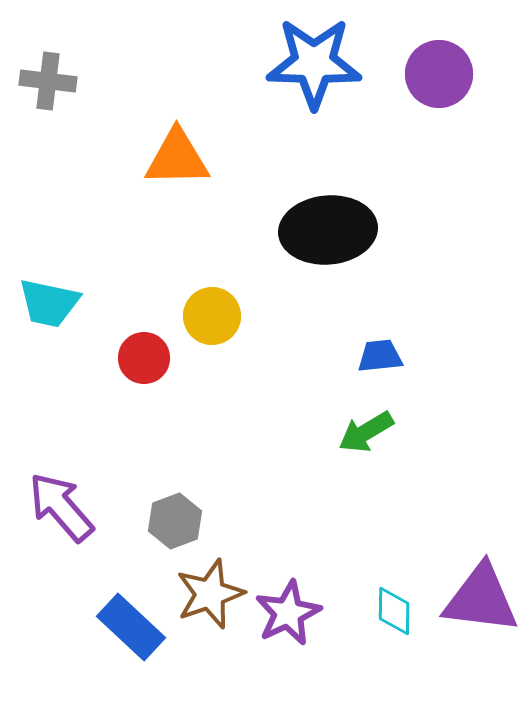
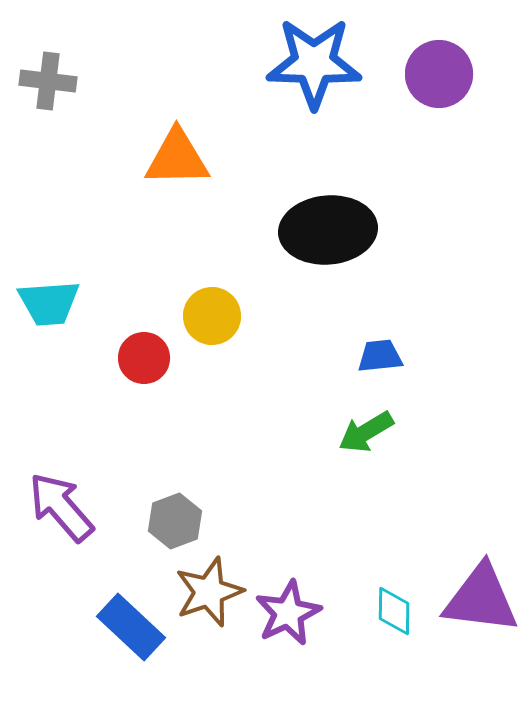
cyan trapezoid: rotated 16 degrees counterclockwise
brown star: moved 1 px left, 2 px up
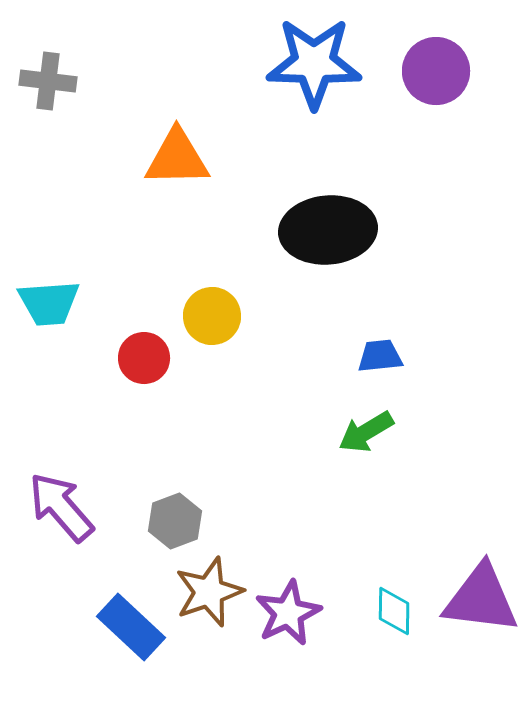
purple circle: moved 3 px left, 3 px up
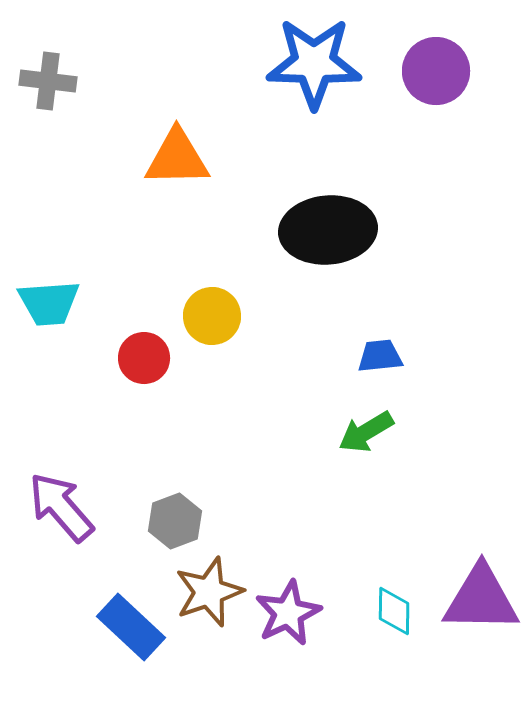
purple triangle: rotated 6 degrees counterclockwise
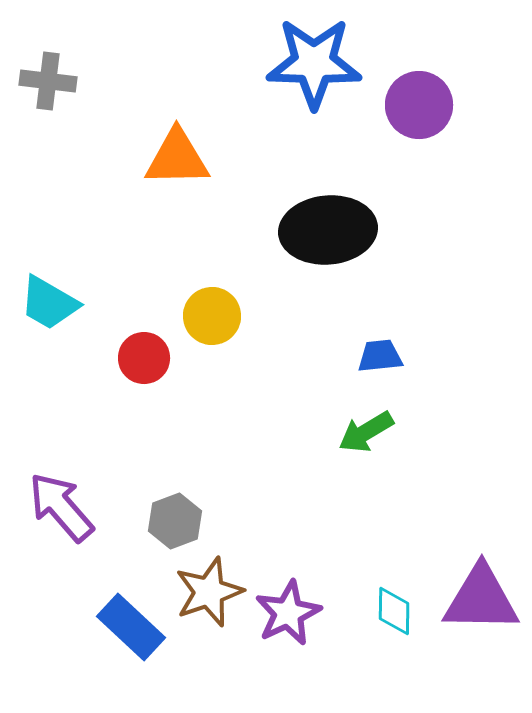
purple circle: moved 17 px left, 34 px down
cyan trapezoid: rotated 34 degrees clockwise
